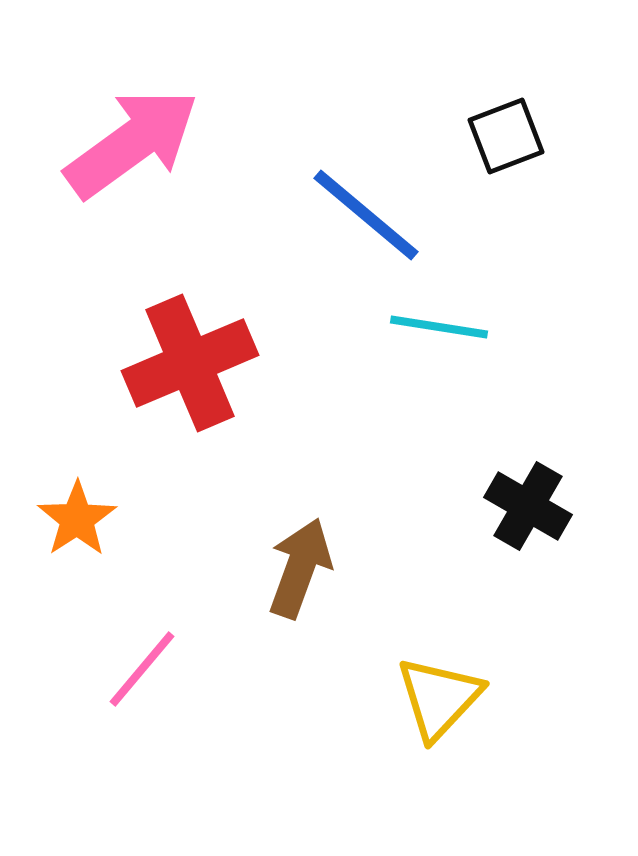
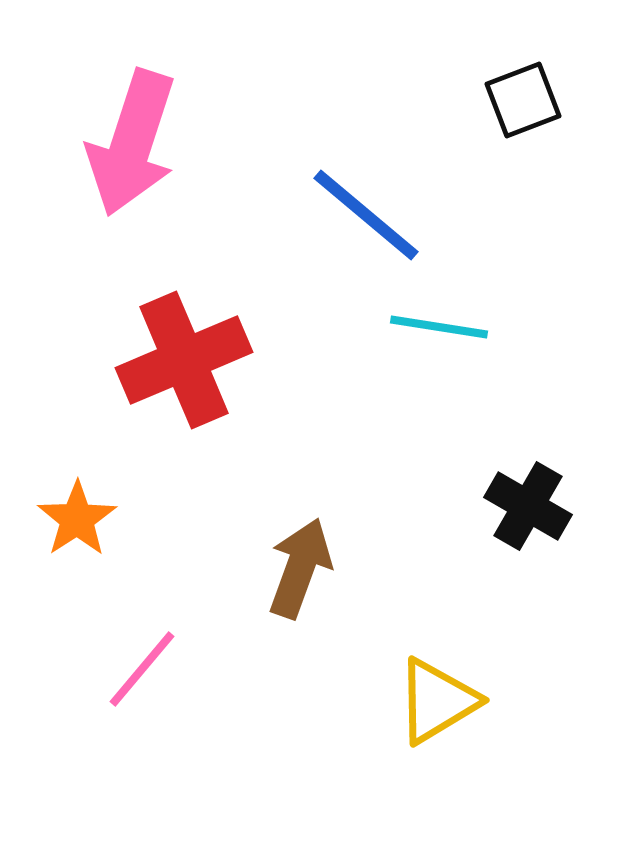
black square: moved 17 px right, 36 px up
pink arrow: rotated 144 degrees clockwise
red cross: moved 6 px left, 3 px up
yellow triangle: moved 2 px left, 3 px down; rotated 16 degrees clockwise
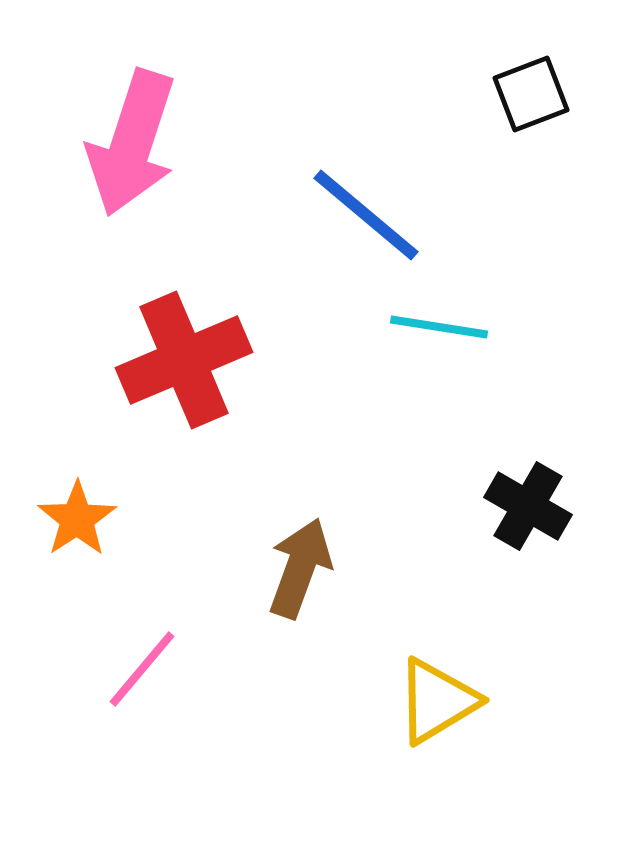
black square: moved 8 px right, 6 px up
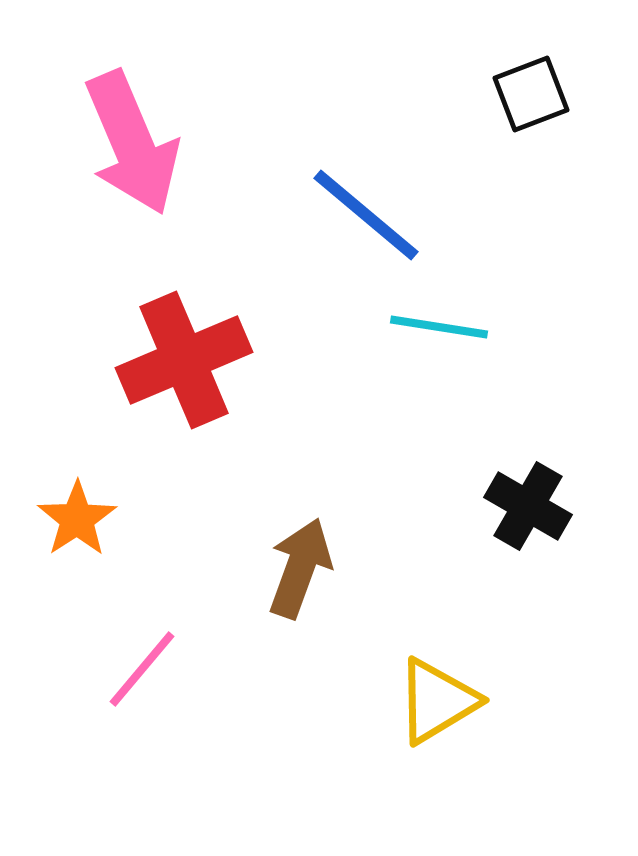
pink arrow: rotated 41 degrees counterclockwise
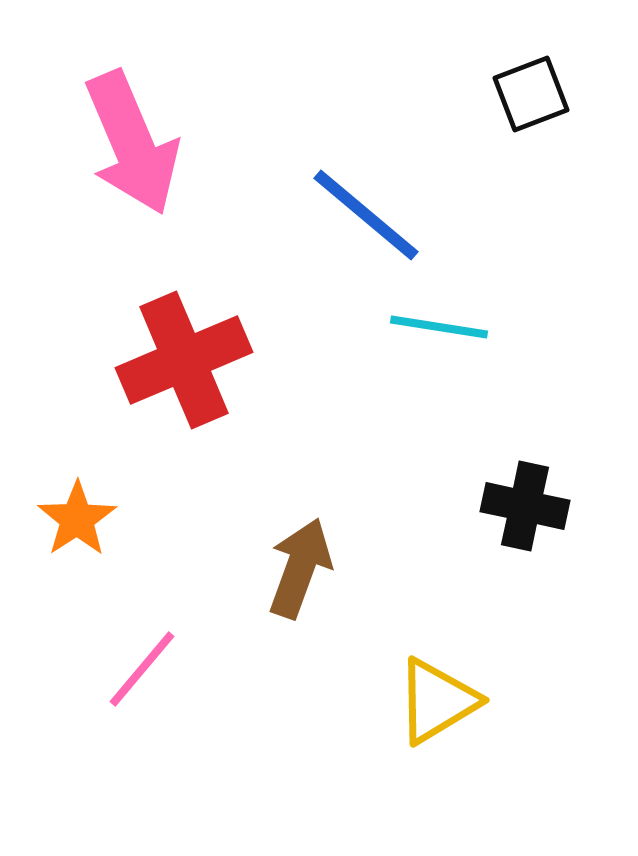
black cross: moved 3 px left; rotated 18 degrees counterclockwise
